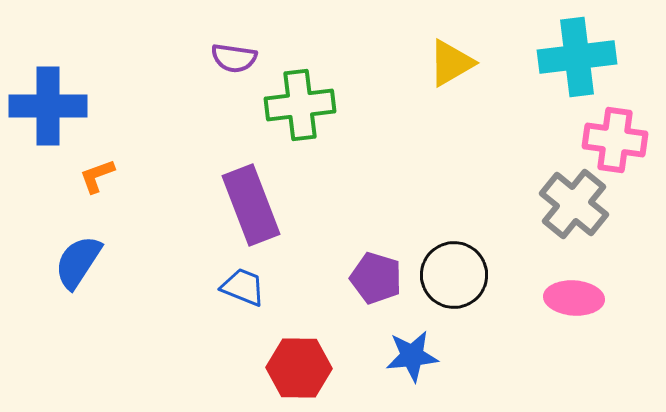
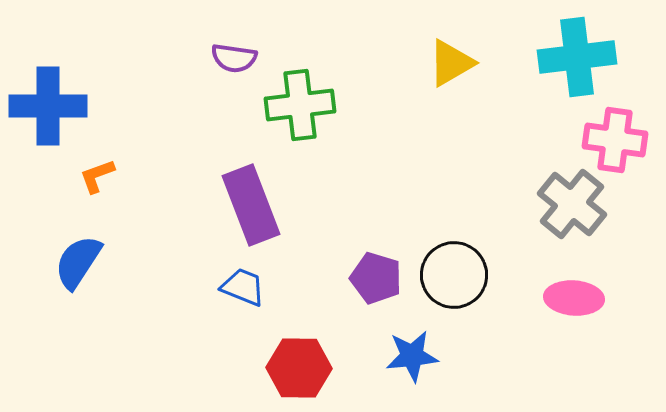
gray cross: moved 2 px left
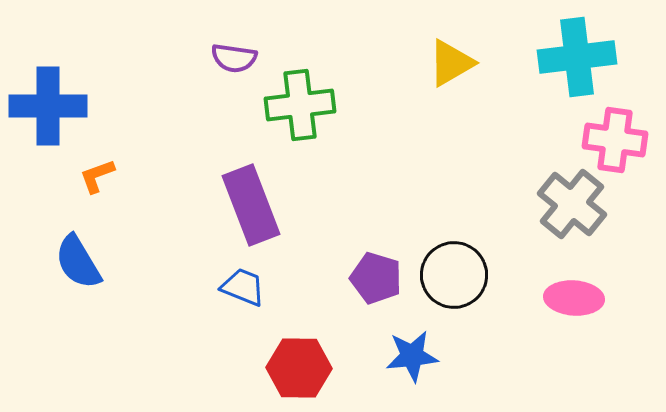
blue semicircle: rotated 64 degrees counterclockwise
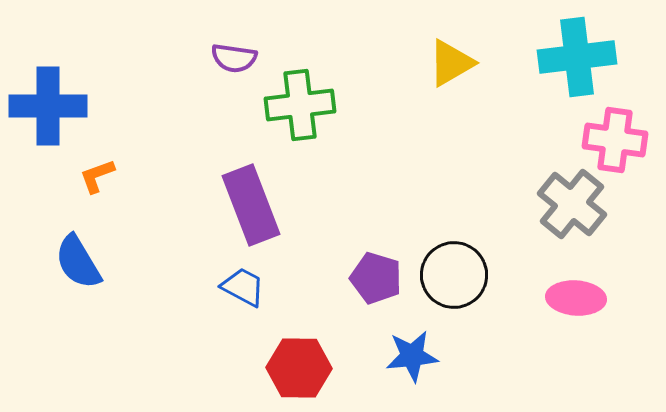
blue trapezoid: rotated 6 degrees clockwise
pink ellipse: moved 2 px right
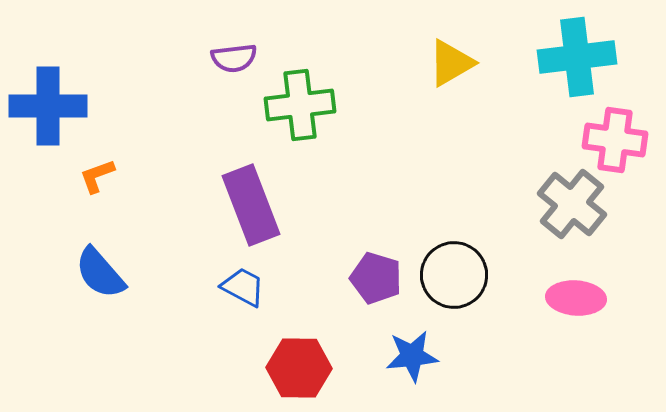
purple semicircle: rotated 15 degrees counterclockwise
blue semicircle: moved 22 px right, 11 px down; rotated 10 degrees counterclockwise
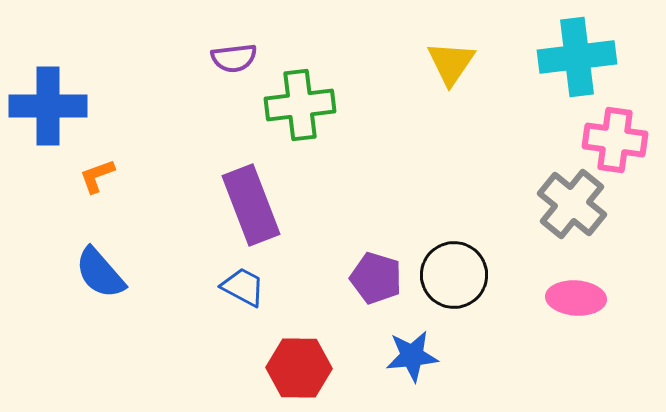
yellow triangle: rotated 26 degrees counterclockwise
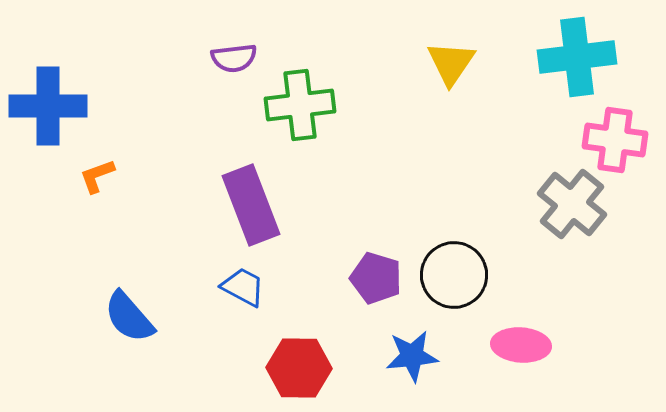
blue semicircle: moved 29 px right, 44 px down
pink ellipse: moved 55 px left, 47 px down
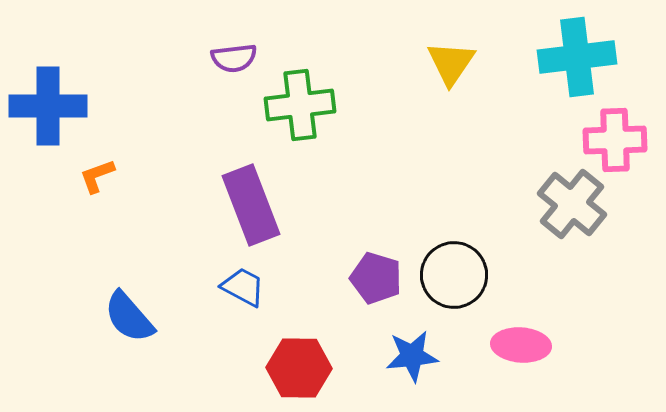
pink cross: rotated 10 degrees counterclockwise
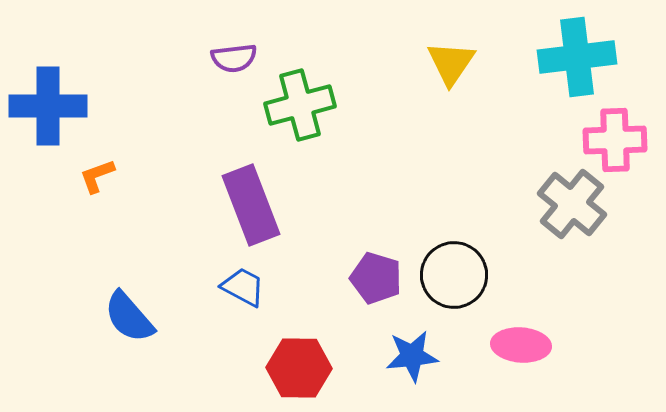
green cross: rotated 8 degrees counterclockwise
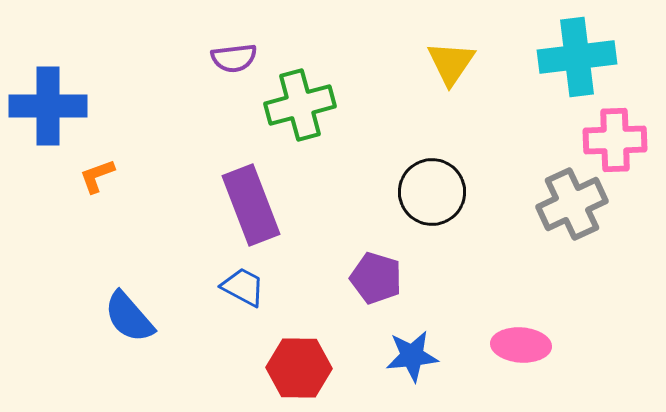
gray cross: rotated 26 degrees clockwise
black circle: moved 22 px left, 83 px up
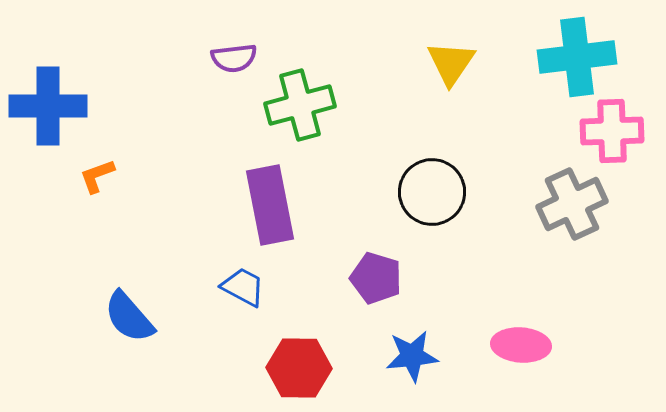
pink cross: moved 3 px left, 9 px up
purple rectangle: moved 19 px right; rotated 10 degrees clockwise
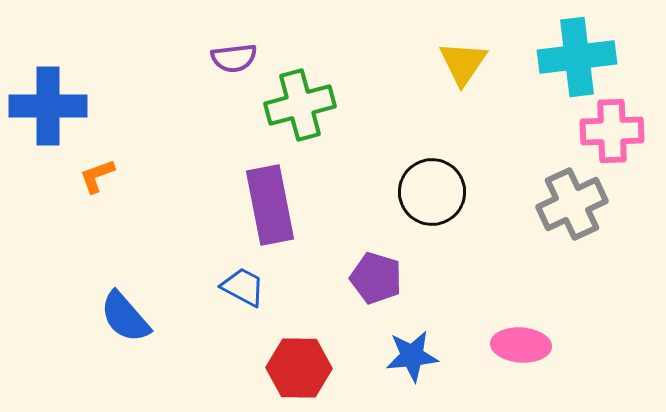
yellow triangle: moved 12 px right
blue semicircle: moved 4 px left
